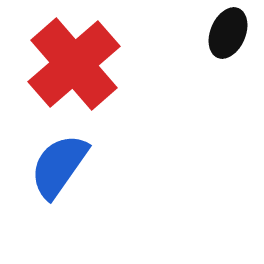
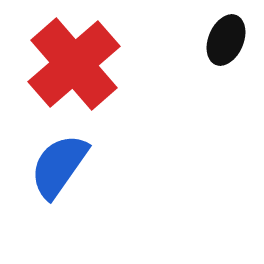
black ellipse: moved 2 px left, 7 px down
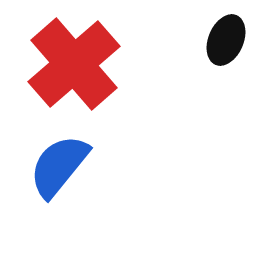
blue semicircle: rotated 4 degrees clockwise
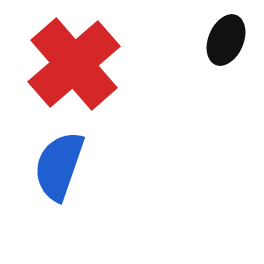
blue semicircle: rotated 20 degrees counterclockwise
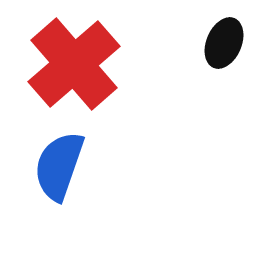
black ellipse: moved 2 px left, 3 px down
